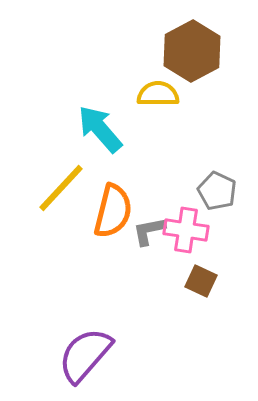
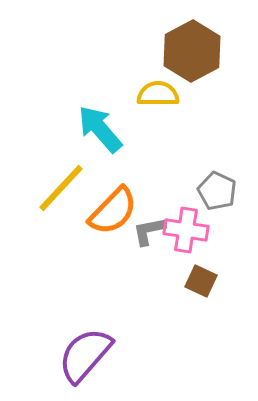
orange semicircle: rotated 30 degrees clockwise
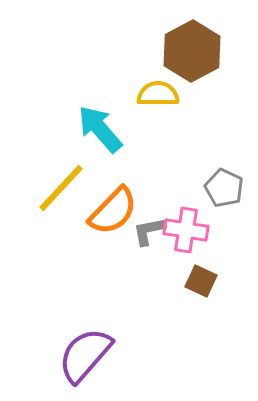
gray pentagon: moved 7 px right, 3 px up
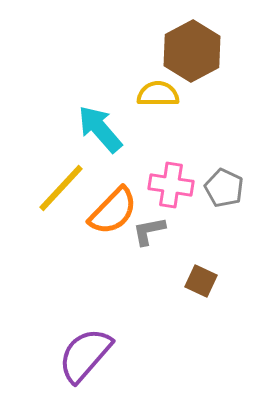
pink cross: moved 15 px left, 45 px up
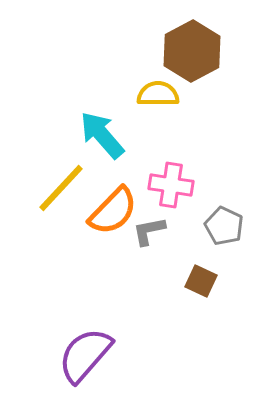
cyan arrow: moved 2 px right, 6 px down
gray pentagon: moved 38 px down
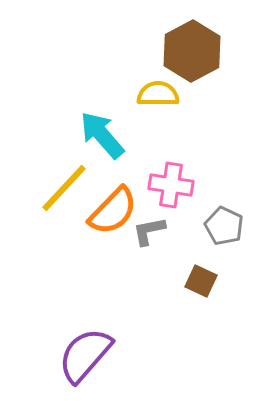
yellow line: moved 3 px right
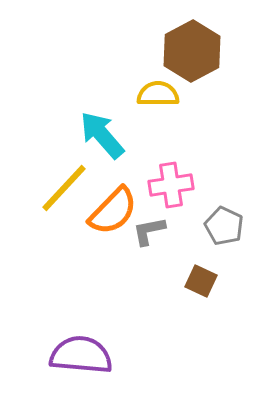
pink cross: rotated 18 degrees counterclockwise
purple semicircle: moved 4 px left; rotated 54 degrees clockwise
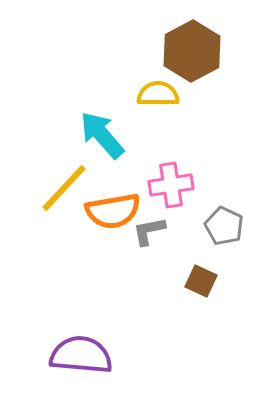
orange semicircle: rotated 36 degrees clockwise
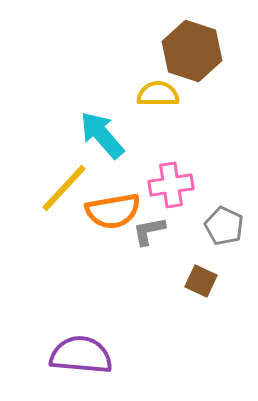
brown hexagon: rotated 14 degrees counterclockwise
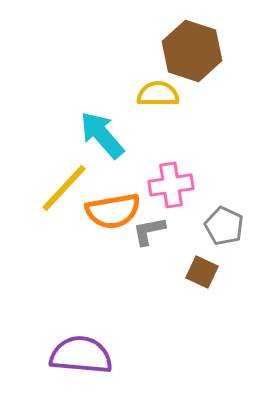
brown square: moved 1 px right, 9 px up
